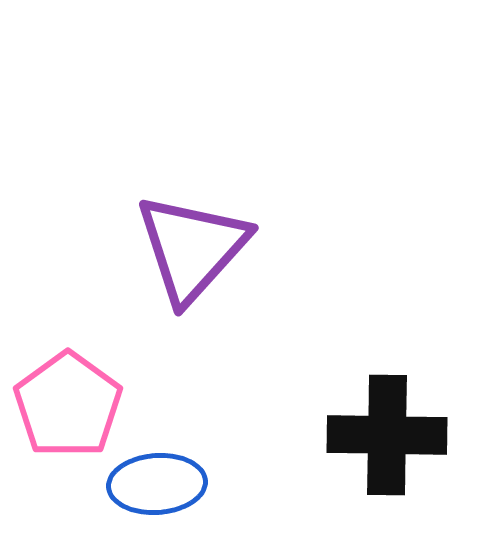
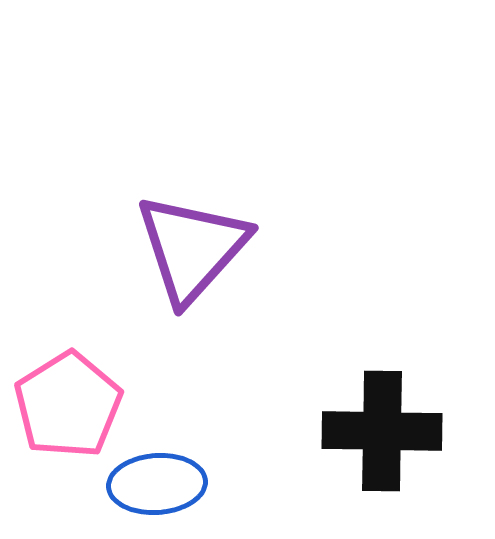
pink pentagon: rotated 4 degrees clockwise
black cross: moved 5 px left, 4 px up
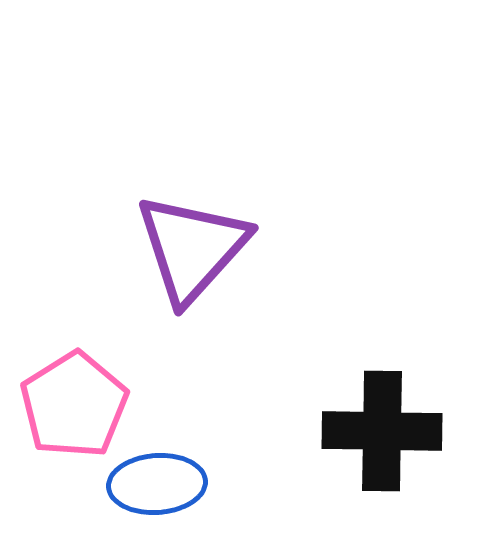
pink pentagon: moved 6 px right
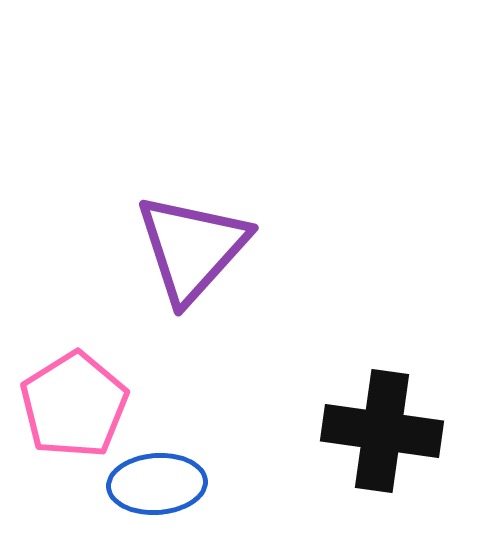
black cross: rotated 7 degrees clockwise
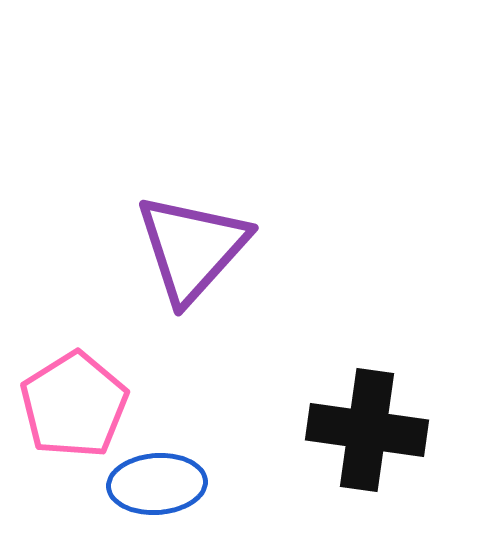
black cross: moved 15 px left, 1 px up
